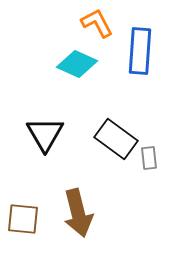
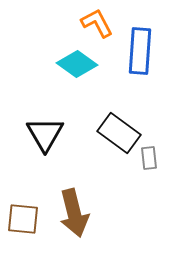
cyan diamond: rotated 12 degrees clockwise
black rectangle: moved 3 px right, 6 px up
brown arrow: moved 4 px left
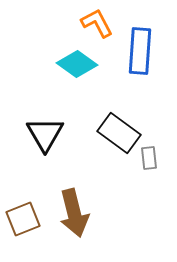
brown square: rotated 28 degrees counterclockwise
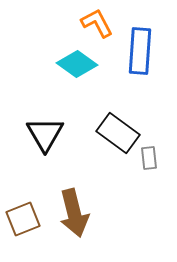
black rectangle: moved 1 px left
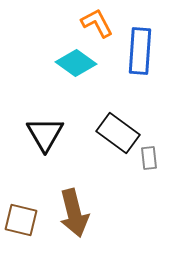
cyan diamond: moved 1 px left, 1 px up
brown square: moved 2 px left, 1 px down; rotated 36 degrees clockwise
